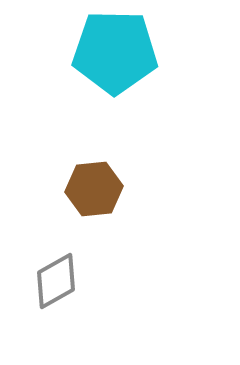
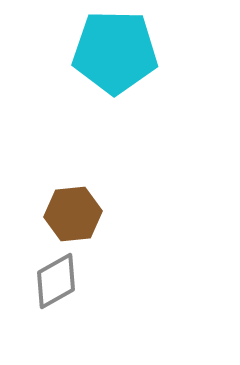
brown hexagon: moved 21 px left, 25 px down
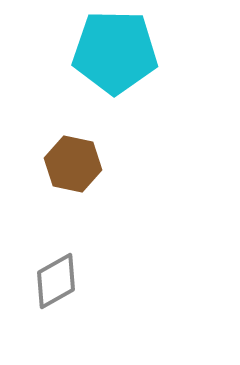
brown hexagon: moved 50 px up; rotated 18 degrees clockwise
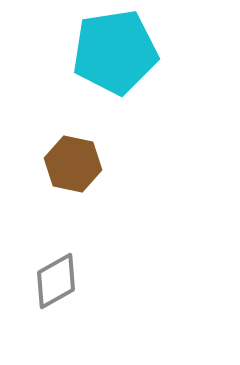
cyan pentagon: rotated 10 degrees counterclockwise
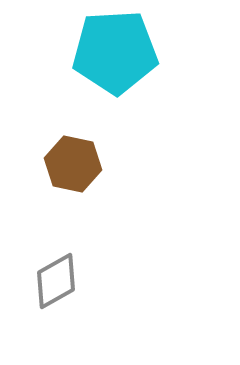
cyan pentagon: rotated 6 degrees clockwise
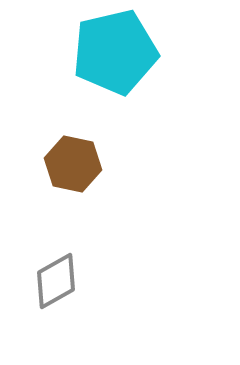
cyan pentagon: rotated 10 degrees counterclockwise
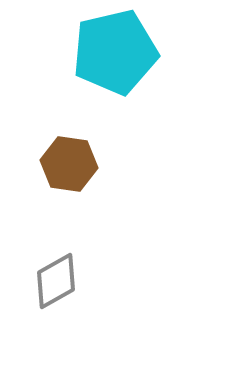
brown hexagon: moved 4 px left; rotated 4 degrees counterclockwise
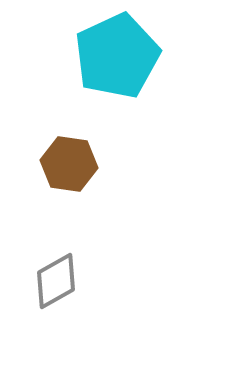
cyan pentagon: moved 2 px right, 4 px down; rotated 12 degrees counterclockwise
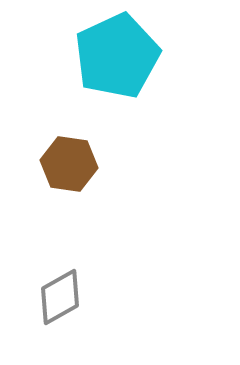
gray diamond: moved 4 px right, 16 px down
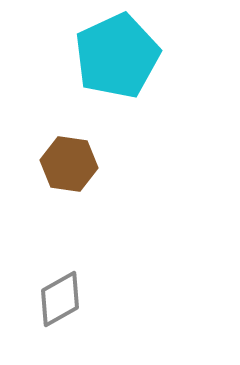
gray diamond: moved 2 px down
